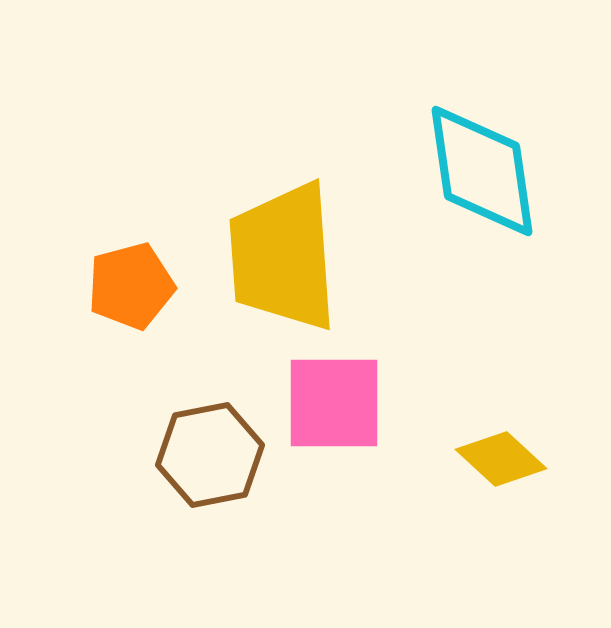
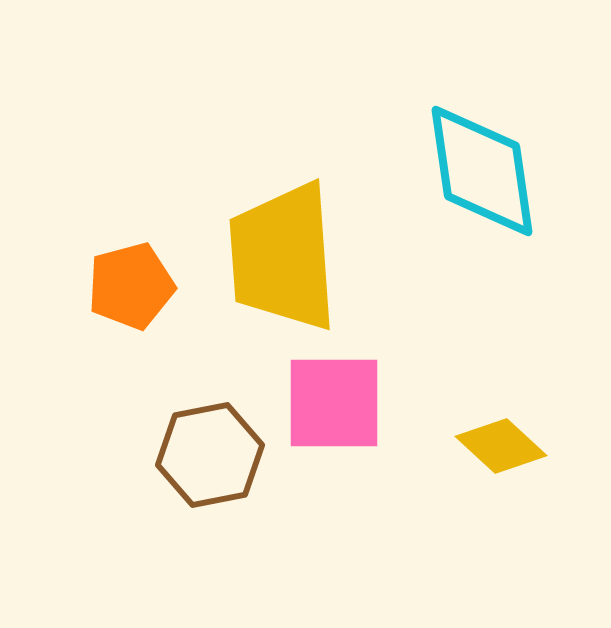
yellow diamond: moved 13 px up
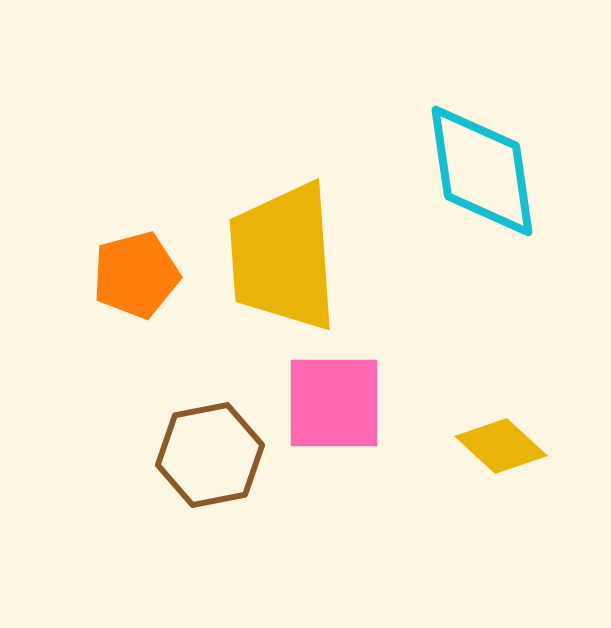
orange pentagon: moved 5 px right, 11 px up
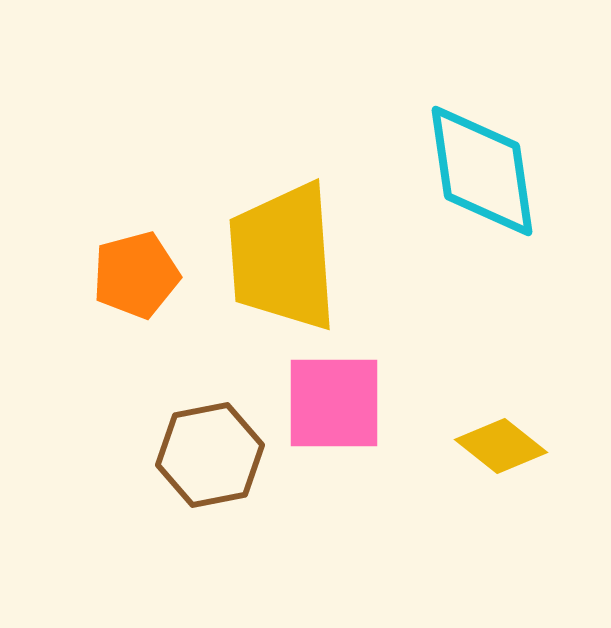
yellow diamond: rotated 4 degrees counterclockwise
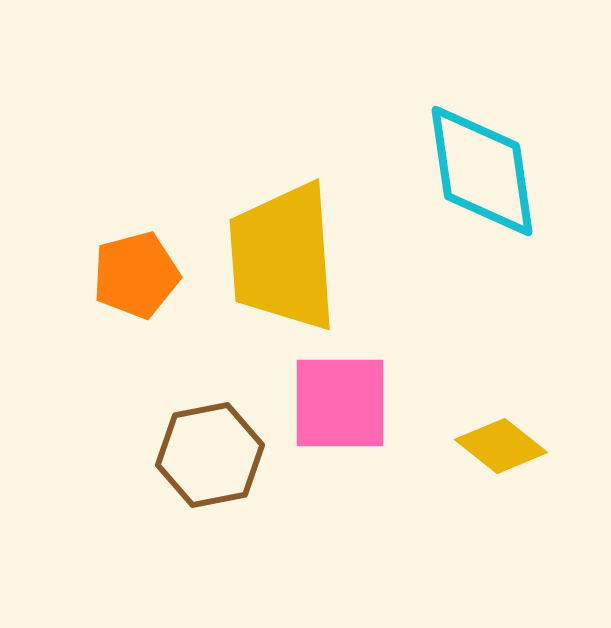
pink square: moved 6 px right
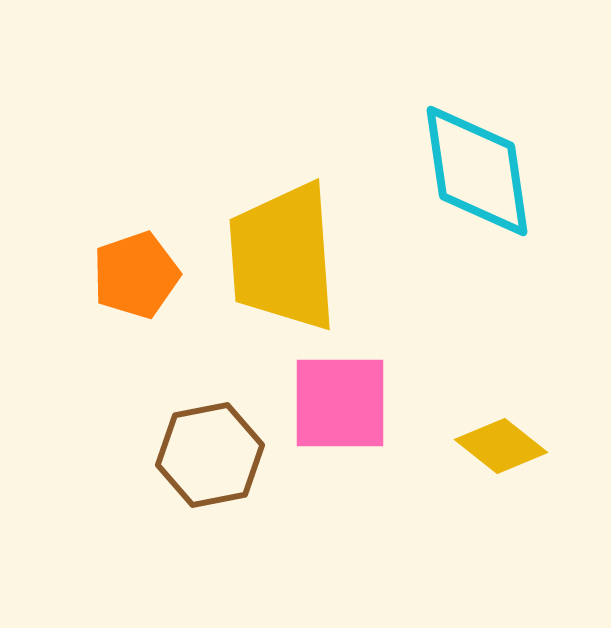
cyan diamond: moved 5 px left
orange pentagon: rotated 4 degrees counterclockwise
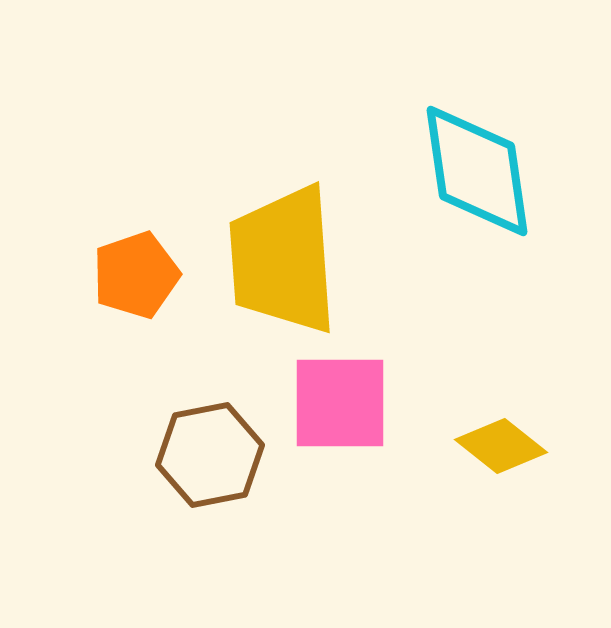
yellow trapezoid: moved 3 px down
